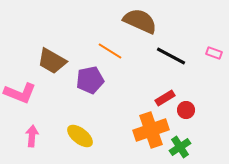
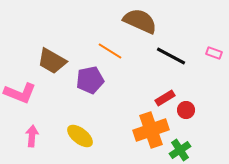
green cross: moved 3 px down
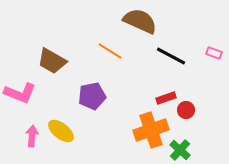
purple pentagon: moved 2 px right, 16 px down
red rectangle: moved 1 px right; rotated 12 degrees clockwise
yellow ellipse: moved 19 px left, 5 px up
green cross: rotated 15 degrees counterclockwise
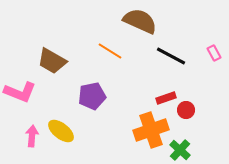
pink rectangle: rotated 42 degrees clockwise
pink L-shape: moved 1 px up
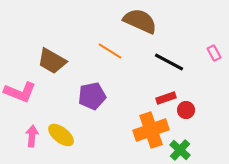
black line: moved 2 px left, 6 px down
yellow ellipse: moved 4 px down
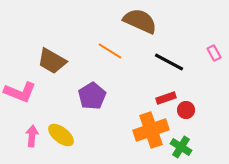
purple pentagon: rotated 20 degrees counterclockwise
green cross: moved 1 px right, 3 px up; rotated 10 degrees counterclockwise
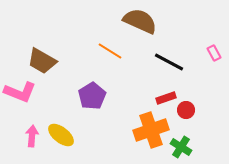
brown trapezoid: moved 10 px left
